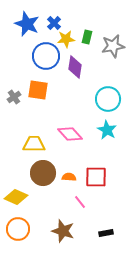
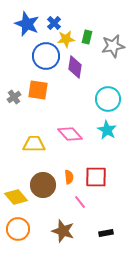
brown circle: moved 12 px down
orange semicircle: rotated 80 degrees clockwise
yellow diamond: rotated 25 degrees clockwise
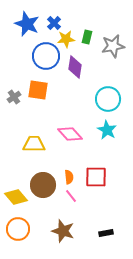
pink line: moved 9 px left, 6 px up
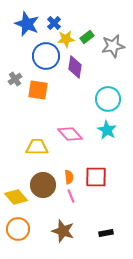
green rectangle: rotated 40 degrees clockwise
gray cross: moved 1 px right, 18 px up
yellow trapezoid: moved 3 px right, 3 px down
pink line: rotated 16 degrees clockwise
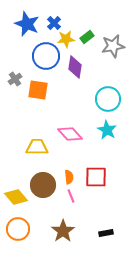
brown star: rotated 20 degrees clockwise
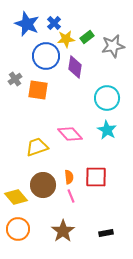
cyan circle: moved 1 px left, 1 px up
yellow trapezoid: rotated 20 degrees counterclockwise
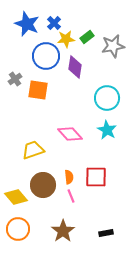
yellow trapezoid: moved 4 px left, 3 px down
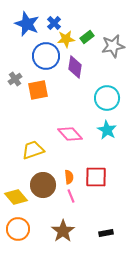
orange square: rotated 20 degrees counterclockwise
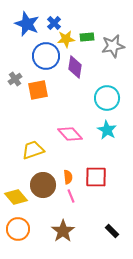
green rectangle: rotated 32 degrees clockwise
orange semicircle: moved 1 px left
black rectangle: moved 6 px right, 2 px up; rotated 56 degrees clockwise
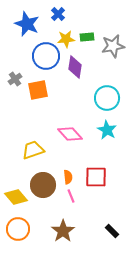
blue cross: moved 4 px right, 9 px up
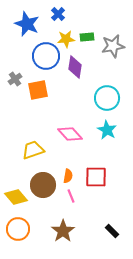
orange semicircle: moved 1 px up; rotated 16 degrees clockwise
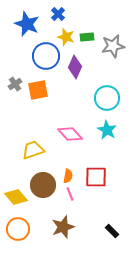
yellow star: moved 2 px up; rotated 24 degrees clockwise
purple diamond: rotated 15 degrees clockwise
gray cross: moved 5 px down
pink line: moved 1 px left, 2 px up
brown star: moved 4 px up; rotated 15 degrees clockwise
